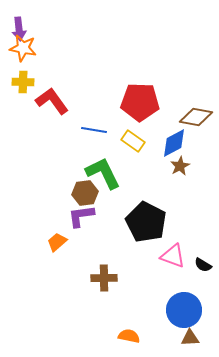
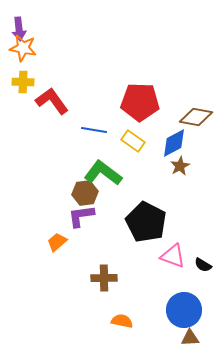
green L-shape: rotated 27 degrees counterclockwise
orange semicircle: moved 7 px left, 15 px up
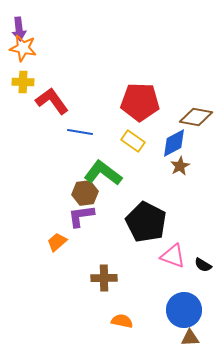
blue line: moved 14 px left, 2 px down
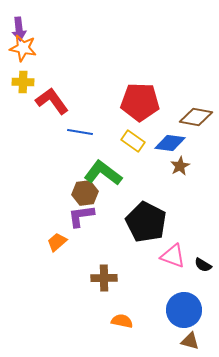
blue diamond: moved 4 px left; rotated 36 degrees clockwise
brown triangle: moved 3 px down; rotated 18 degrees clockwise
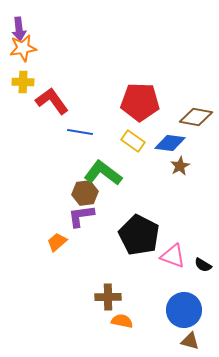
orange star: rotated 20 degrees counterclockwise
black pentagon: moved 7 px left, 13 px down
brown cross: moved 4 px right, 19 px down
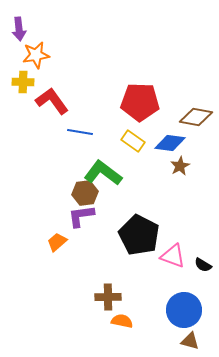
orange star: moved 13 px right, 7 px down
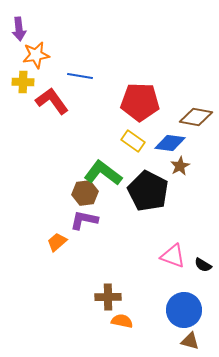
blue line: moved 56 px up
purple L-shape: moved 3 px right, 4 px down; rotated 20 degrees clockwise
black pentagon: moved 9 px right, 44 px up
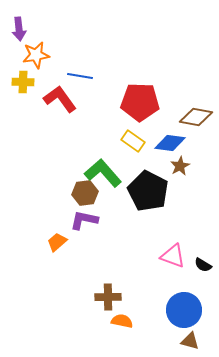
red L-shape: moved 8 px right, 2 px up
green L-shape: rotated 12 degrees clockwise
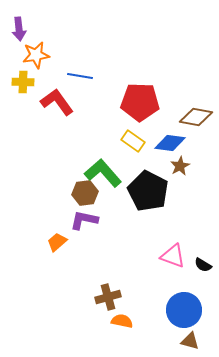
red L-shape: moved 3 px left, 3 px down
brown cross: rotated 15 degrees counterclockwise
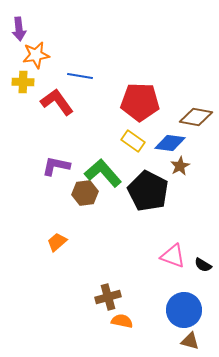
purple L-shape: moved 28 px left, 54 px up
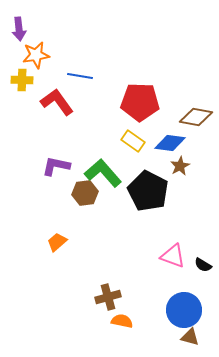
yellow cross: moved 1 px left, 2 px up
brown triangle: moved 4 px up
